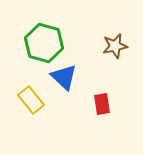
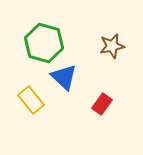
brown star: moved 3 px left
red rectangle: rotated 45 degrees clockwise
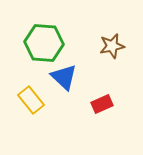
green hexagon: rotated 12 degrees counterclockwise
red rectangle: rotated 30 degrees clockwise
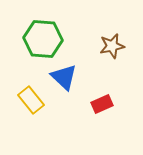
green hexagon: moved 1 px left, 4 px up
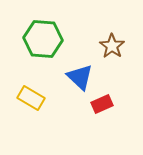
brown star: rotated 25 degrees counterclockwise
blue triangle: moved 16 px right
yellow rectangle: moved 2 px up; rotated 20 degrees counterclockwise
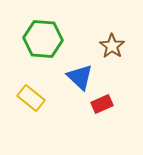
yellow rectangle: rotated 8 degrees clockwise
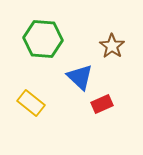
yellow rectangle: moved 5 px down
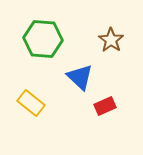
brown star: moved 1 px left, 6 px up
red rectangle: moved 3 px right, 2 px down
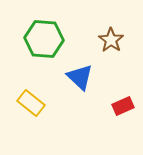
green hexagon: moved 1 px right
red rectangle: moved 18 px right
